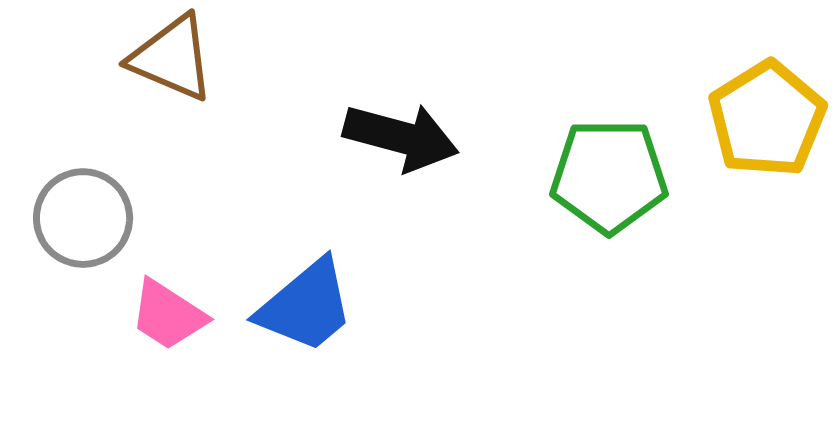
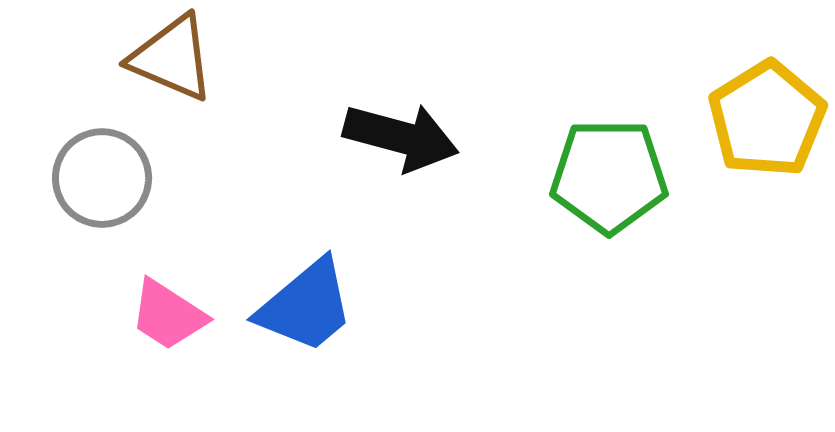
gray circle: moved 19 px right, 40 px up
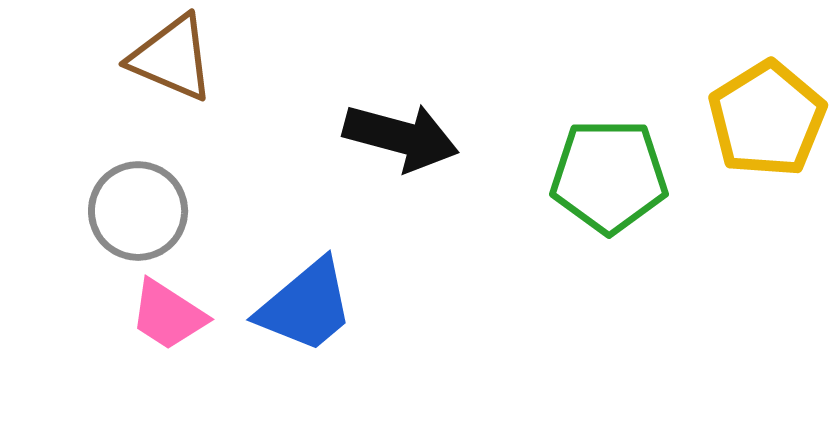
gray circle: moved 36 px right, 33 px down
